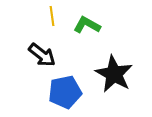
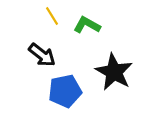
yellow line: rotated 24 degrees counterclockwise
black star: moved 2 px up
blue pentagon: moved 1 px up
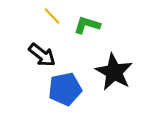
yellow line: rotated 12 degrees counterclockwise
green L-shape: rotated 12 degrees counterclockwise
blue pentagon: moved 2 px up
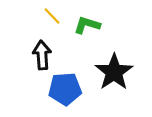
black arrow: rotated 132 degrees counterclockwise
black star: rotated 9 degrees clockwise
blue pentagon: rotated 8 degrees clockwise
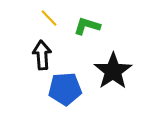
yellow line: moved 3 px left, 2 px down
green L-shape: moved 1 px down
black star: moved 1 px left, 1 px up
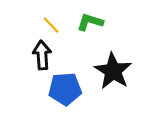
yellow line: moved 2 px right, 7 px down
green L-shape: moved 3 px right, 4 px up
black star: rotated 6 degrees counterclockwise
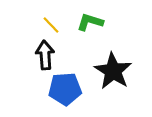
black arrow: moved 3 px right
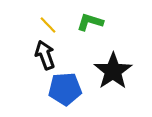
yellow line: moved 3 px left
black arrow: rotated 16 degrees counterclockwise
black star: rotated 6 degrees clockwise
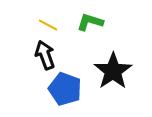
yellow line: rotated 18 degrees counterclockwise
blue pentagon: rotated 24 degrees clockwise
